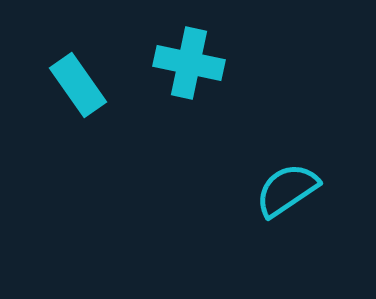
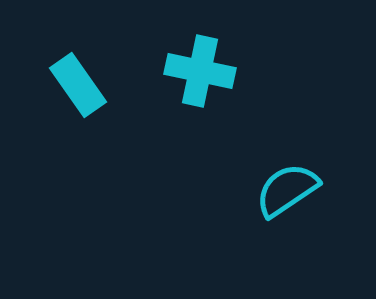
cyan cross: moved 11 px right, 8 px down
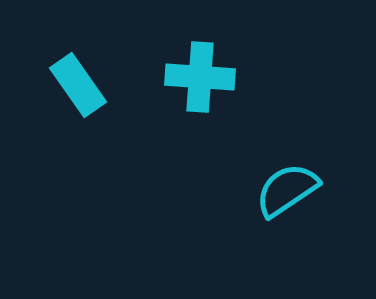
cyan cross: moved 6 px down; rotated 8 degrees counterclockwise
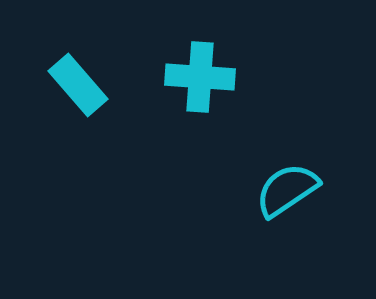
cyan rectangle: rotated 6 degrees counterclockwise
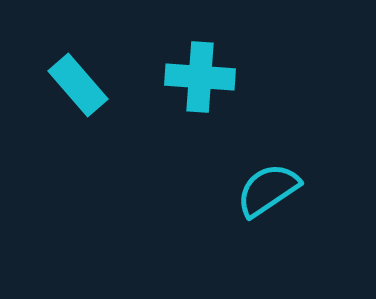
cyan semicircle: moved 19 px left
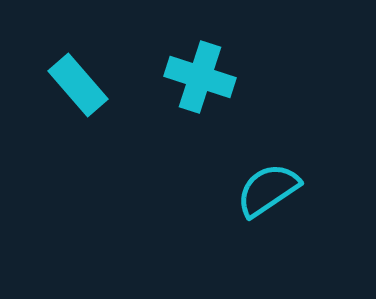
cyan cross: rotated 14 degrees clockwise
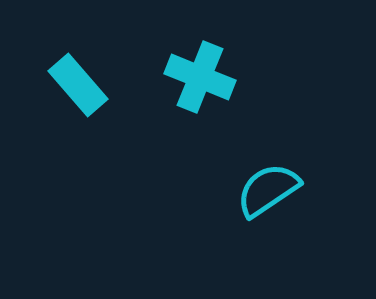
cyan cross: rotated 4 degrees clockwise
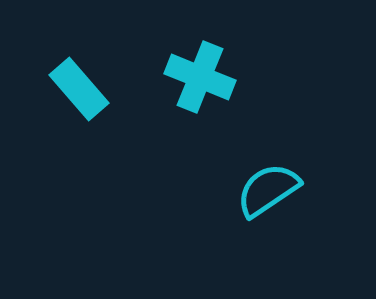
cyan rectangle: moved 1 px right, 4 px down
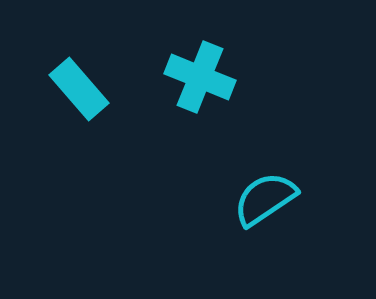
cyan semicircle: moved 3 px left, 9 px down
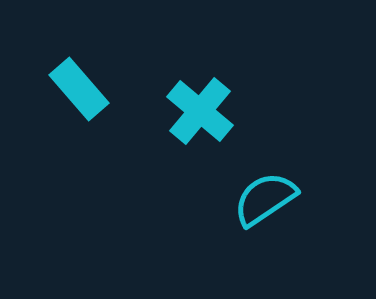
cyan cross: moved 34 px down; rotated 18 degrees clockwise
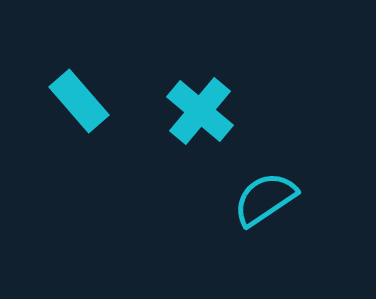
cyan rectangle: moved 12 px down
